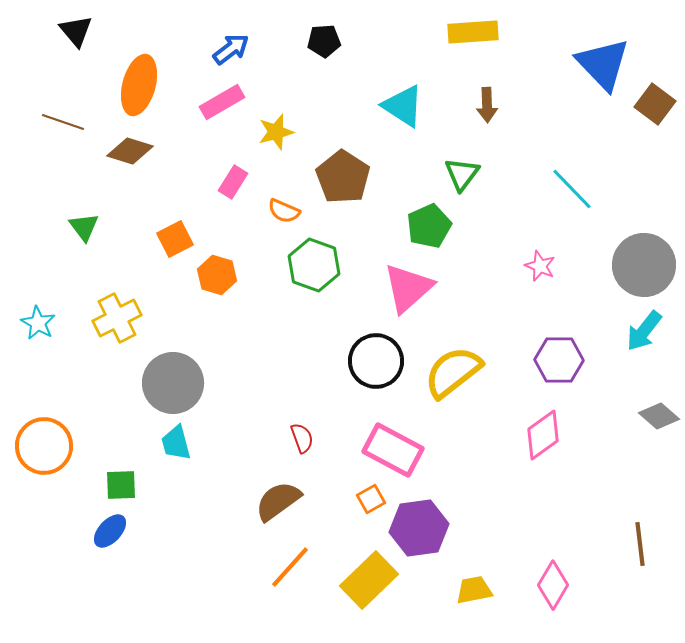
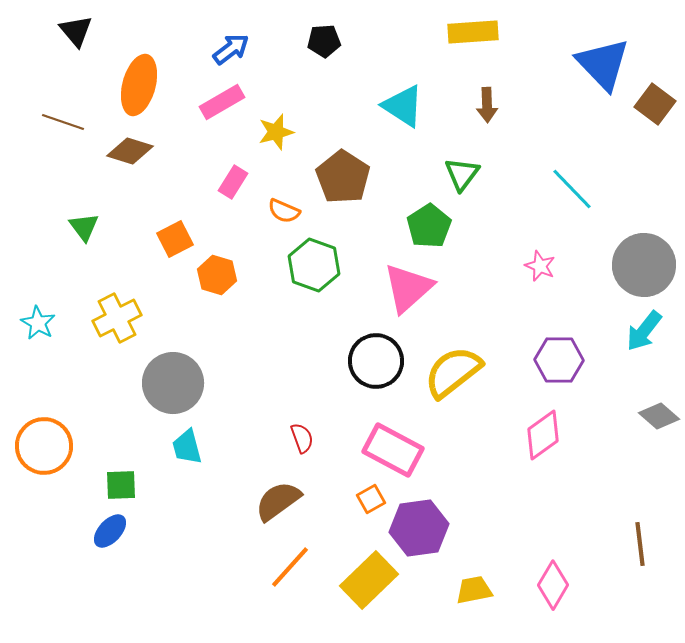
green pentagon at (429, 226): rotated 9 degrees counterclockwise
cyan trapezoid at (176, 443): moved 11 px right, 4 px down
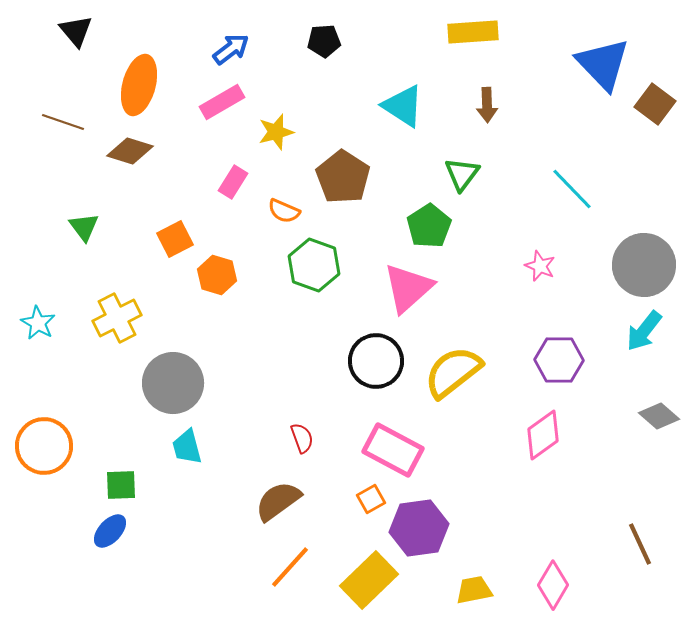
brown line at (640, 544): rotated 18 degrees counterclockwise
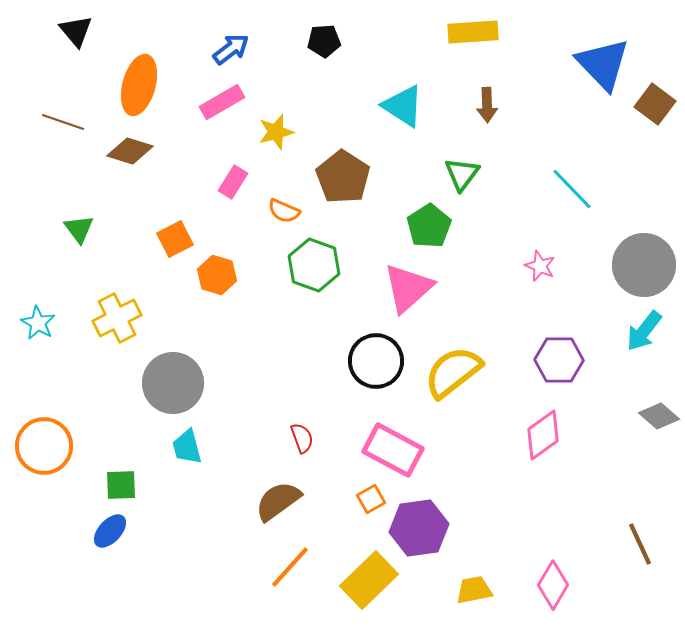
green triangle at (84, 227): moved 5 px left, 2 px down
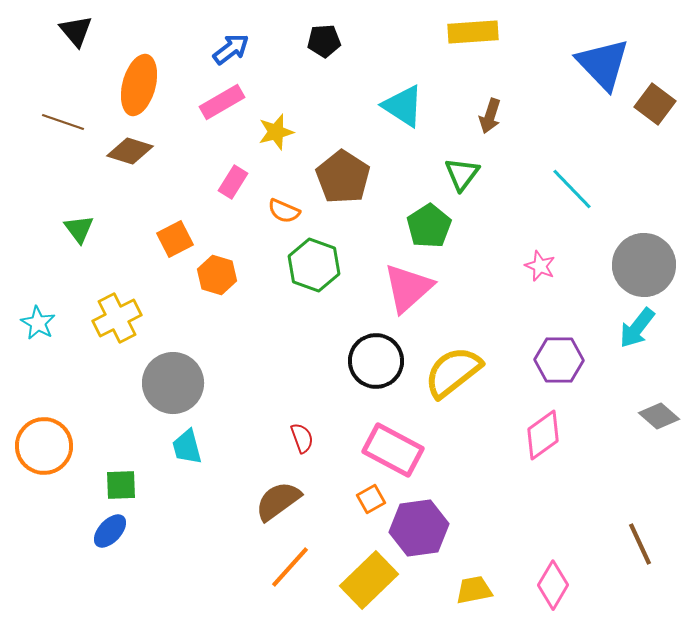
brown arrow at (487, 105): moved 3 px right, 11 px down; rotated 20 degrees clockwise
cyan arrow at (644, 331): moved 7 px left, 3 px up
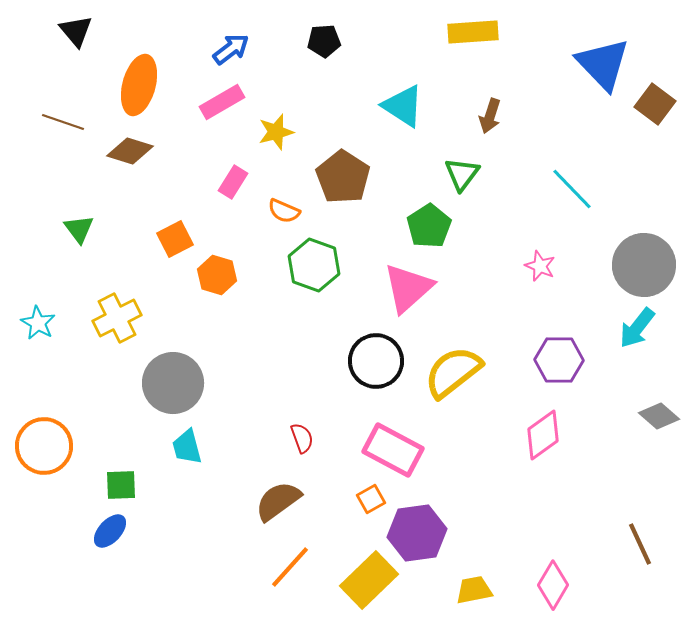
purple hexagon at (419, 528): moved 2 px left, 5 px down
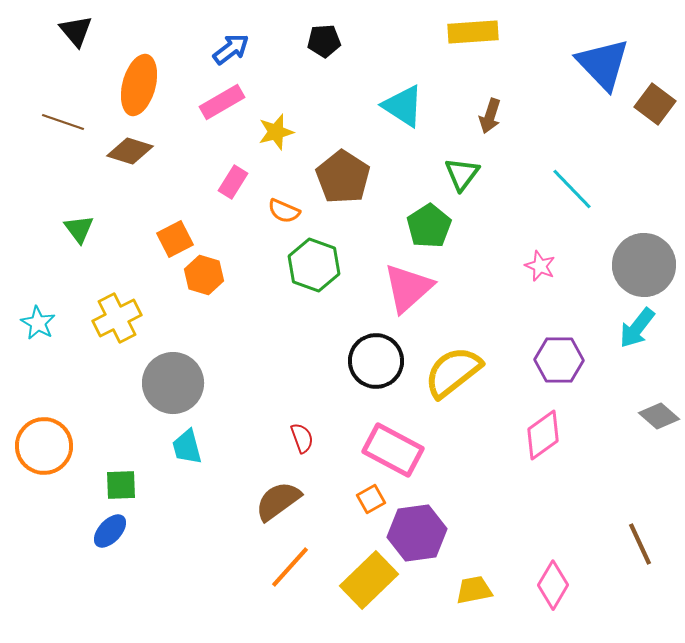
orange hexagon at (217, 275): moved 13 px left
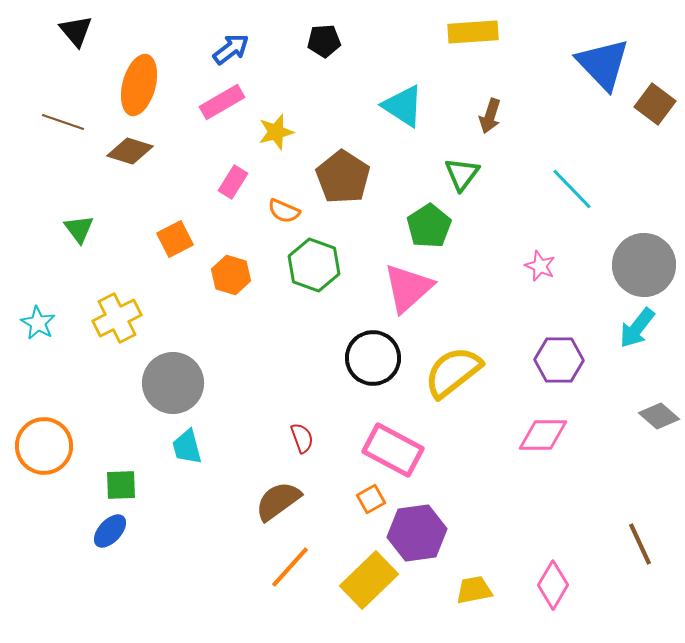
orange hexagon at (204, 275): moved 27 px right
black circle at (376, 361): moved 3 px left, 3 px up
pink diamond at (543, 435): rotated 36 degrees clockwise
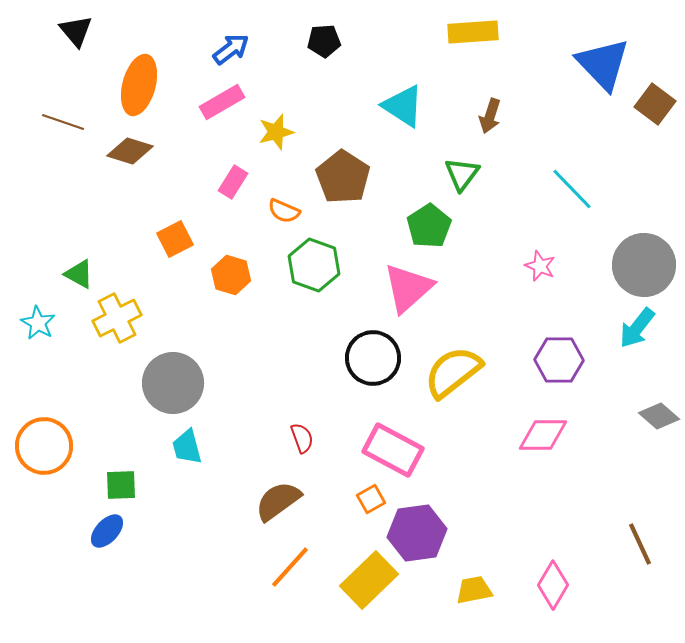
green triangle at (79, 229): moved 45 px down; rotated 24 degrees counterclockwise
blue ellipse at (110, 531): moved 3 px left
